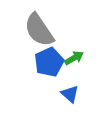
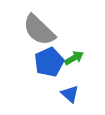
gray semicircle: rotated 12 degrees counterclockwise
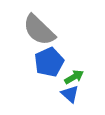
green arrow: moved 19 px down
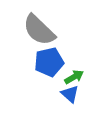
blue pentagon: rotated 12 degrees clockwise
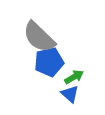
gray semicircle: moved 7 px down
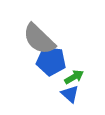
gray semicircle: moved 2 px down
blue pentagon: moved 2 px right, 1 px up; rotated 20 degrees clockwise
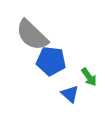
gray semicircle: moved 7 px left, 4 px up
green arrow: moved 15 px right; rotated 84 degrees clockwise
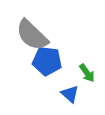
blue pentagon: moved 4 px left
green arrow: moved 2 px left, 4 px up
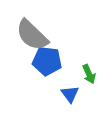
green arrow: moved 2 px right, 1 px down; rotated 12 degrees clockwise
blue triangle: rotated 12 degrees clockwise
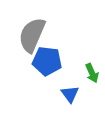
gray semicircle: rotated 69 degrees clockwise
green arrow: moved 3 px right, 1 px up
